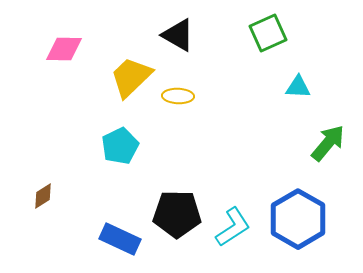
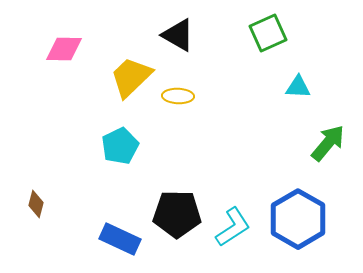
brown diamond: moved 7 px left, 8 px down; rotated 44 degrees counterclockwise
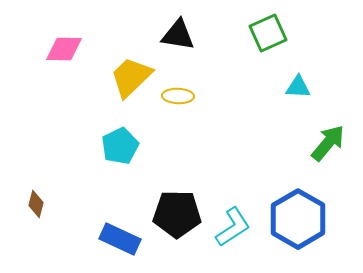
black triangle: rotated 21 degrees counterclockwise
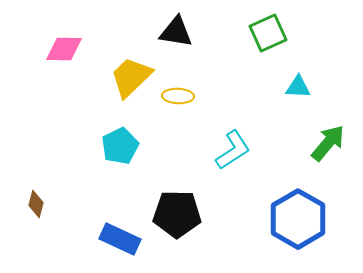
black triangle: moved 2 px left, 3 px up
cyan L-shape: moved 77 px up
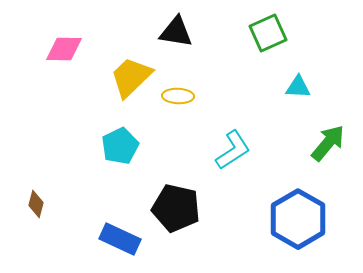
black pentagon: moved 1 px left, 6 px up; rotated 12 degrees clockwise
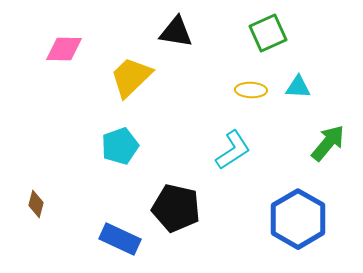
yellow ellipse: moved 73 px right, 6 px up
cyan pentagon: rotated 6 degrees clockwise
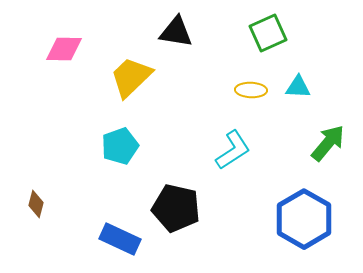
blue hexagon: moved 6 px right
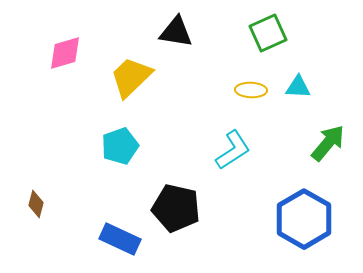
pink diamond: moved 1 px right, 4 px down; rotated 18 degrees counterclockwise
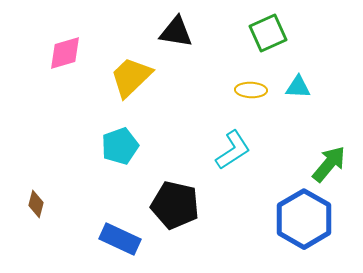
green arrow: moved 1 px right, 21 px down
black pentagon: moved 1 px left, 3 px up
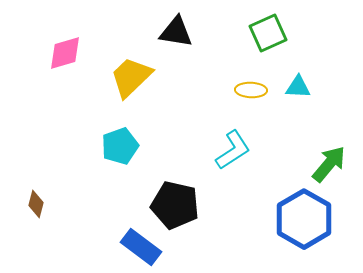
blue rectangle: moved 21 px right, 8 px down; rotated 12 degrees clockwise
